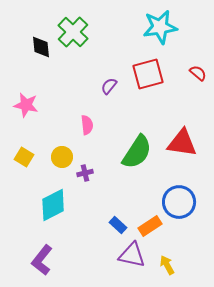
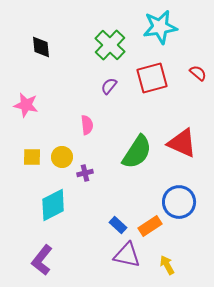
green cross: moved 37 px right, 13 px down
red square: moved 4 px right, 4 px down
red triangle: rotated 16 degrees clockwise
yellow square: moved 8 px right; rotated 30 degrees counterclockwise
purple triangle: moved 5 px left
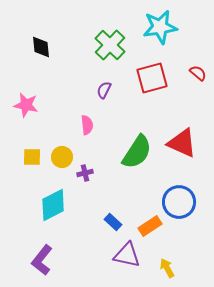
purple semicircle: moved 5 px left, 4 px down; rotated 12 degrees counterclockwise
blue rectangle: moved 5 px left, 3 px up
yellow arrow: moved 3 px down
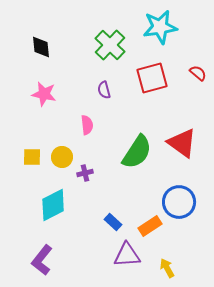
purple semicircle: rotated 42 degrees counterclockwise
pink star: moved 18 px right, 11 px up
red triangle: rotated 12 degrees clockwise
purple triangle: rotated 16 degrees counterclockwise
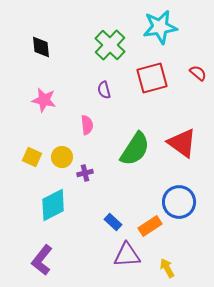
pink star: moved 6 px down
green semicircle: moved 2 px left, 3 px up
yellow square: rotated 24 degrees clockwise
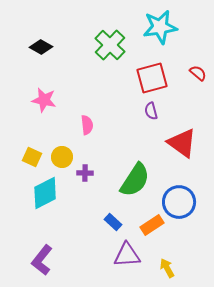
black diamond: rotated 55 degrees counterclockwise
purple semicircle: moved 47 px right, 21 px down
green semicircle: moved 31 px down
purple cross: rotated 14 degrees clockwise
cyan diamond: moved 8 px left, 12 px up
orange rectangle: moved 2 px right, 1 px up
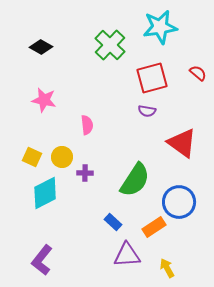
purple semicircle: moved 4 px left; rotated 66 degrees counterclockwise
orange rectangle: moved 2 px right, 2 px down
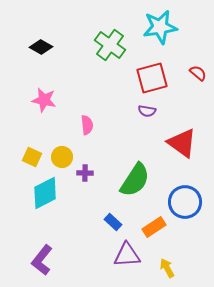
green cross: rotated 8 degrees counterclockwise
blue circle: moved 6 px right
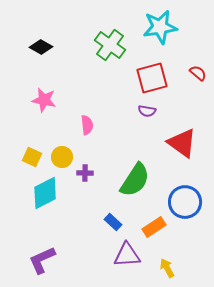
purple L-shape: rotated 28 degrees clockwise
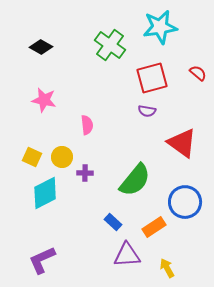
green semicircle: rotated 6 degrees clockwise
